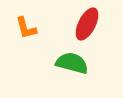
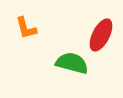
red ellipse: moved 14 px right, 11 px down
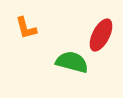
green semicircle: moved 1 px up
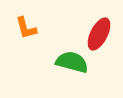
red ellipse: moved 2 px left, 1 px up
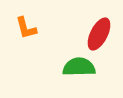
green semicircle: moved 7 px right, 5 px down; rotated 16 degrees counterclockwise
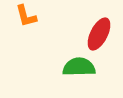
orange L-shape: moved 12 px up
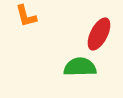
green semicircle: moved 1 px right
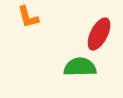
orange L-shape: moved 2 px right, 1 px down
